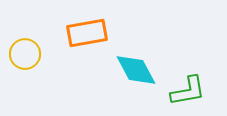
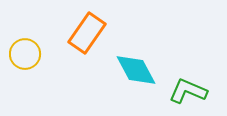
orange rectangle: rotated 45 degrees counterclockwise
green L-shape: rotated 147 degrees counterclockwise
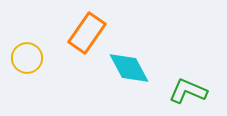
yellow circle: moved 2 px right, 4 px down
cyan diamond: moved 7 px left, 2 px up
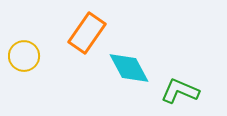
yellow circle: moved 3 px left, 2 px up
green L-shape: moved 8 px left
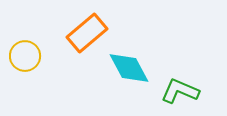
orange rectangle: rotated 15 degrees clockwise
yellow circle: moved 1 px right
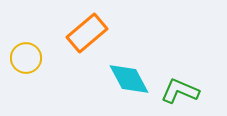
yellow circle: moved 1 px right, 2 px down
cyan diamond: moved 11 px down
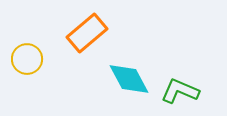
yellow circle: moved 1 px right, 1 px down
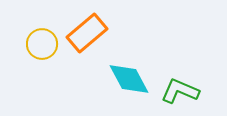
yellow circle: moved 15 px right, 15 px up
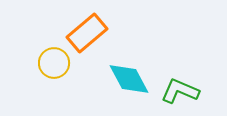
yellow circle: moved 12 px right, 19 px down
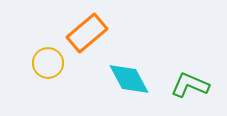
yellow circle: moved 6 px left
green L-shape: moved 10 px right, 6 px up
